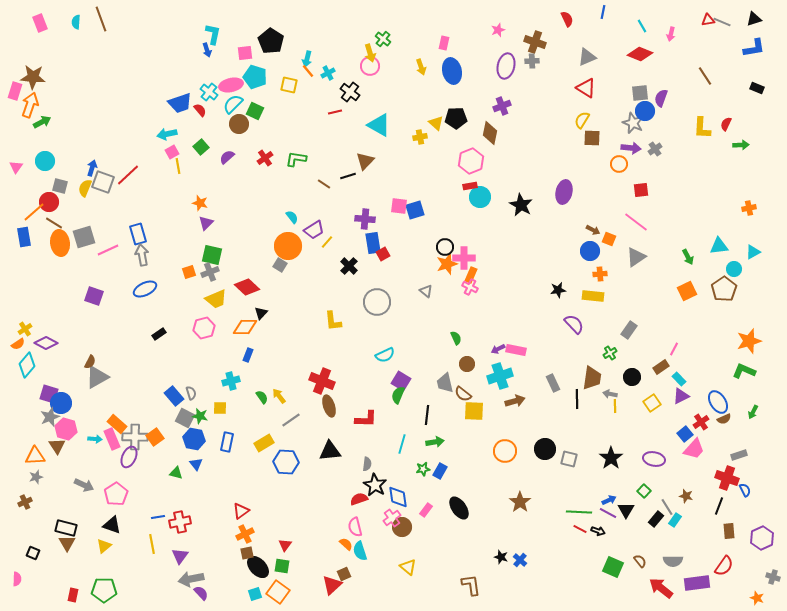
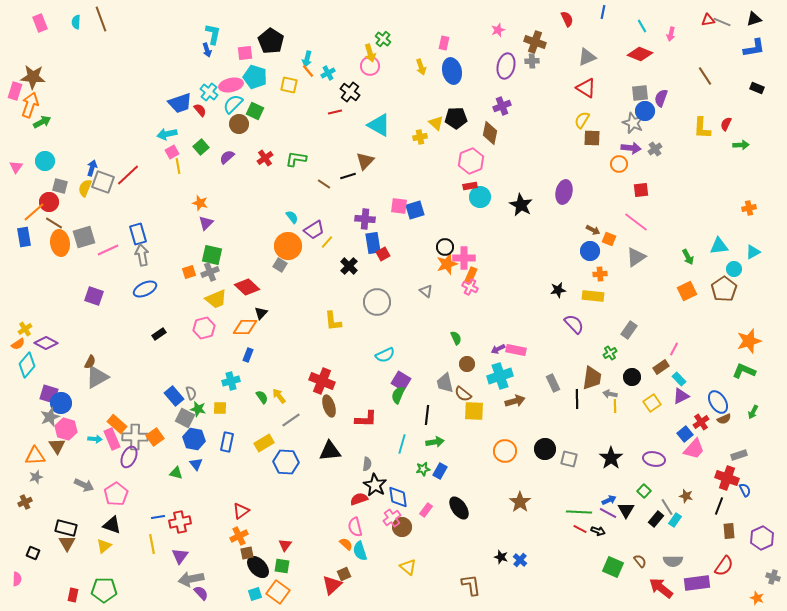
green star at (200, 416): moved 2 px left, 7 px up
orange cross at (245, 534): moved 6 px left, 2 px down
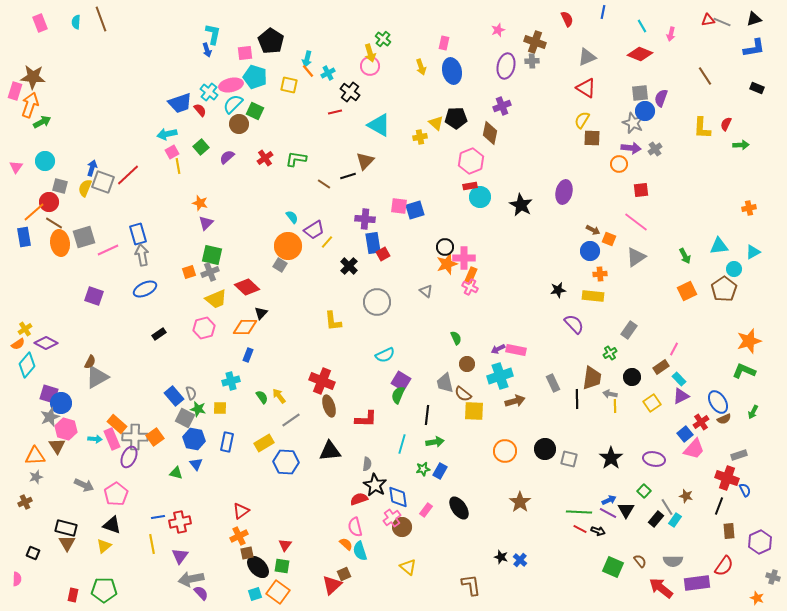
green arrow at (688, 257): moved 3 px left, 1 px up
purple hexagon at (762, 538): moved 2 px left, 4 px down
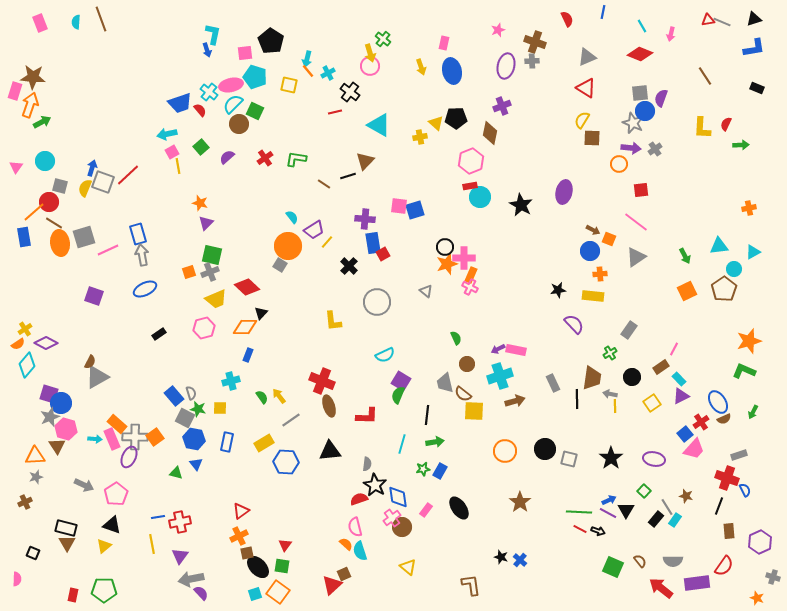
red L-shape at (366, 419): moved 1 px right, 3 px up
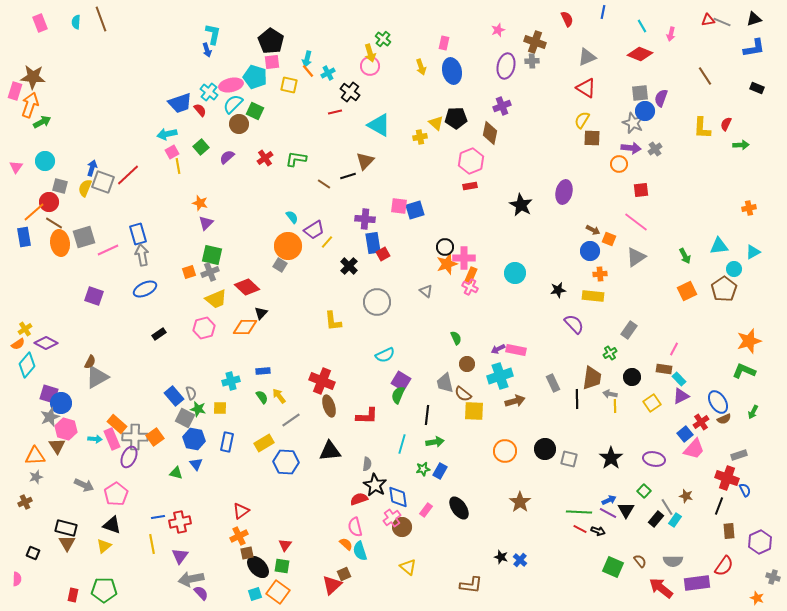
pink square at (245, 53): moved 27 px right, 9 px down
cyan circle at (480, 197): moved 35 px right, 76 px down
blue rectangle at (248, 355): moved 15 px right, 16 px down; rotated 64 degrees clockwise
brown rectangle at (661, 367): moved 3 px right, 2 px down; rotated 42 degrees clockwise
brown L-shape at (471, 585): rotated 105 degrees clockwise
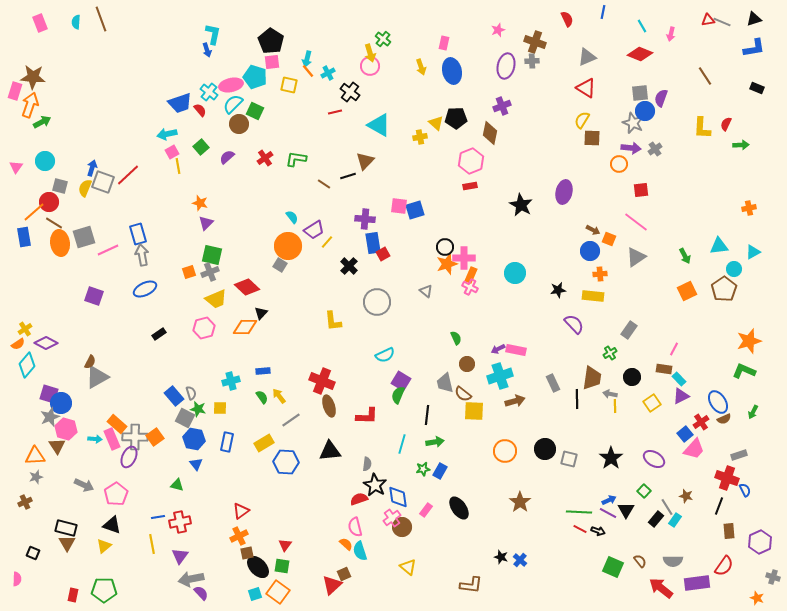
purple ellipse at (654, 459): rotated 20 degrees clockwise
green triangle at (176, 473): moved 1 px right, 12 px down
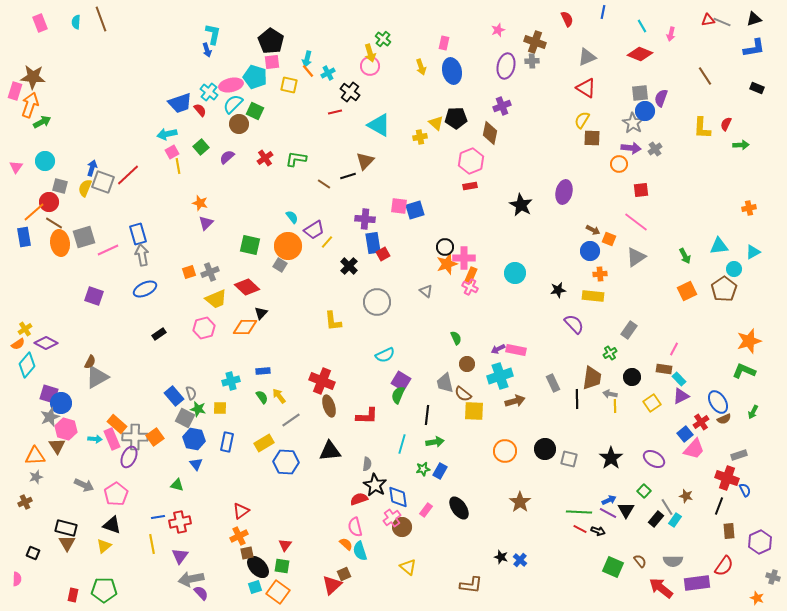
gray star at (633, 123): rotated 10 degrees clockwise
green square at (212, 255): moved 38 px right, 10 px up
cyan square at (255, 594): moved 7 px up
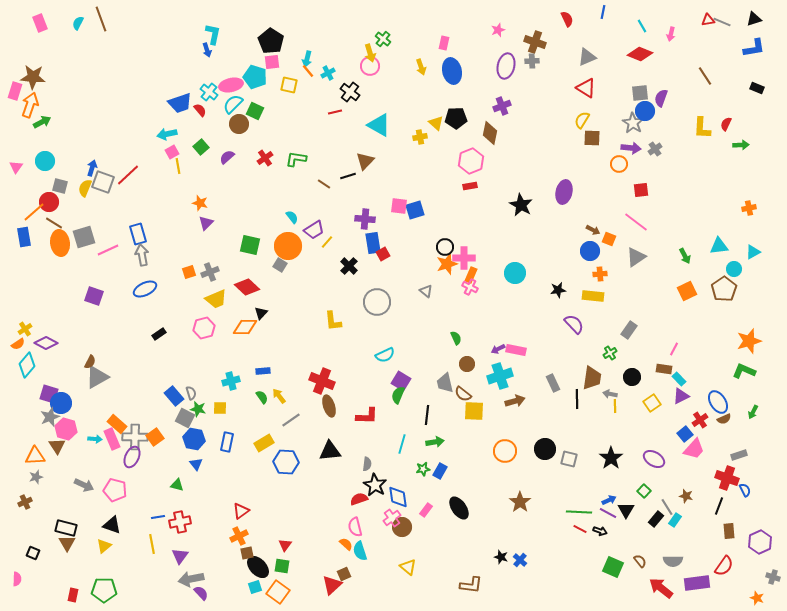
cyan semicircle at (76, 22): moved 2 px right, 1 px down; rotated 24 degrees clockwise
red cross at (701, 422): moved 1 px left, 2 px up
purple ellipse at (129, 457): moved 3 px right
pink pentagon at (116, 494): moved 1 px left, 4 px up; rotated 25 degrees counterclockwise
black arrow at (598, 531): moved 2 px right
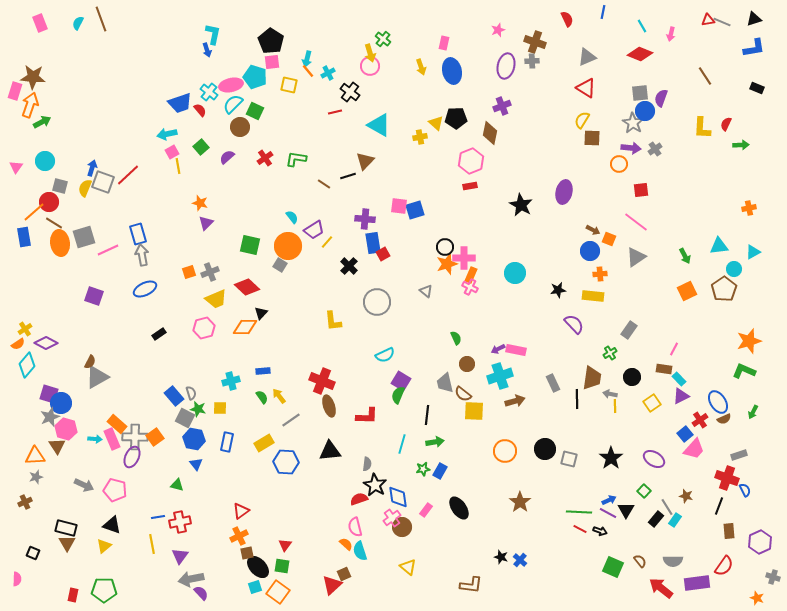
brown circle at (239, 124): moved 1 px right, 3 px down
